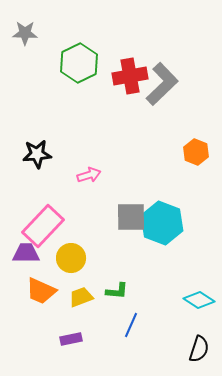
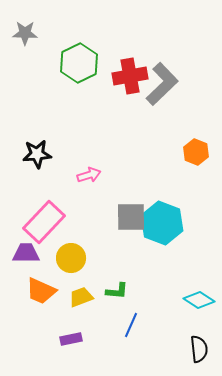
pink rectangle: moved 1 px right, 4 px up
black semicircle: rotated 24 degrees counterclockwise
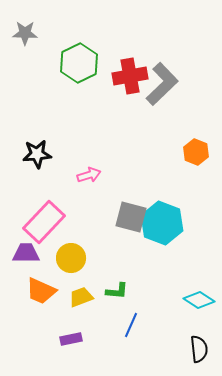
gray square: rotated 16 degrees clockwise
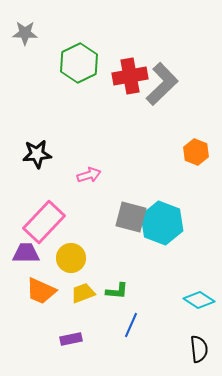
yellow trapezoid: moved 2 px right, 4 px up
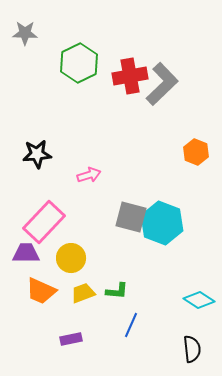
black semicircle: moved 7 px left
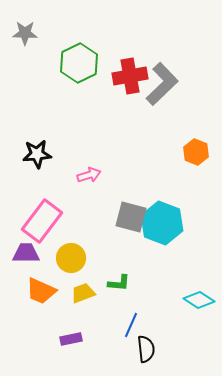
pink rectangle: moved 2 px left, 1 px up; rotated 6 degrees counterclockwise
green L-shape: moved 2 px right, 8 px up
black semicircle: moved 46 px left
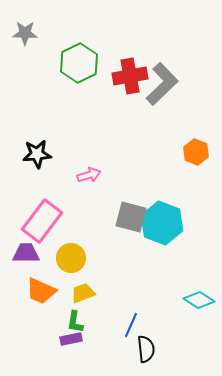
green L-shape: moved 44 px left, 39 px down; rotated 95 degrees clockwise
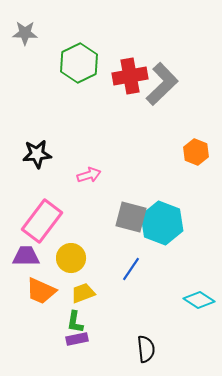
purple trapezoid: moved 3 px down
blue line: moved 56 px up; rotated 10 degrees clockwise
purple rectangle: moved 6 px right
